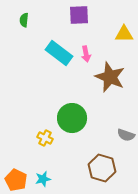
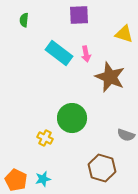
yellow triangle: rotated 18 degrees clockwise
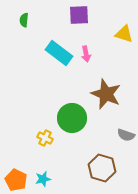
brown star: moved 4 px left, 17 px down
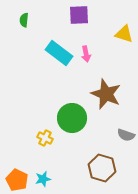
orange pentagon: moved 1 px right
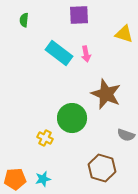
orange pentagon: moved 2 px left, 1 px up; rotated 30 degrees counterclockwise
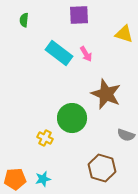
pink arrow: rotated 21 degrees counterclockwise
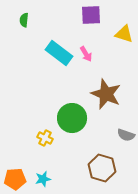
purple square: moved 12 px right
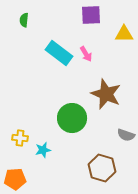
yellow triangle: rotated 18 degrees counterclockwise
yellow cross: moved 25 px left; rotated 21 degrees counterclockwise
cyan star: moved 29 px up
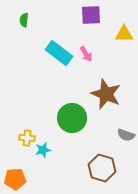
yellow cross: moved 7 px right
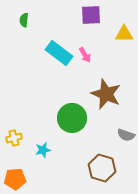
pink arrow: moved 1 px left, 1 px down
yellow cross: moved 13 px left; rotated 21 degrees counterclockwise
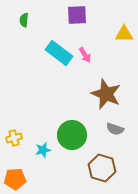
purple square: moved 14 px left
green circle: moved 17 px down
gray semicircle: moved 11 px left, 6 px up
